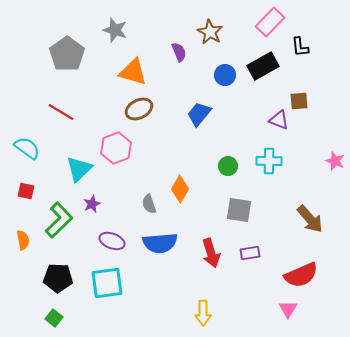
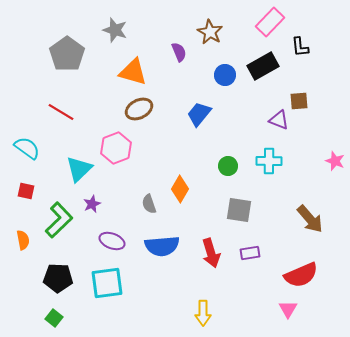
blue semicircle: moved 2 px right, 3 px down
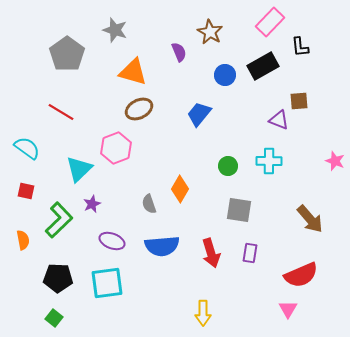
purple rectangle: rotated 72 degrees counterclockwise
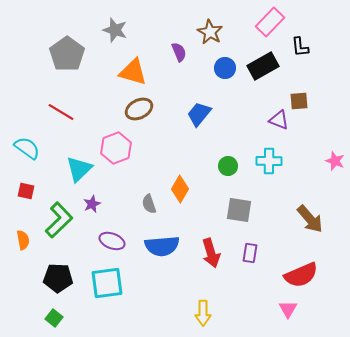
blue circle: moved 7 px up
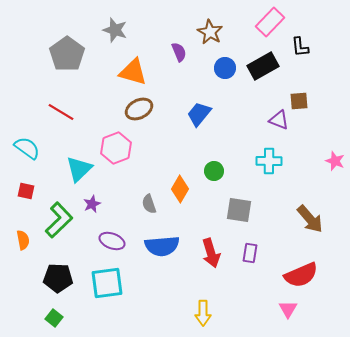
green circle: moved 14 px left, 5 px down
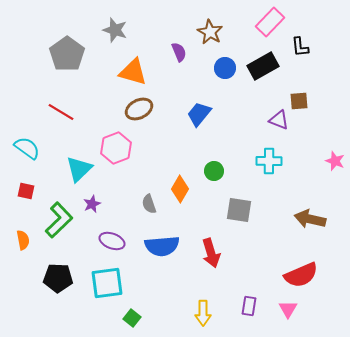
brown arrow: rotated 144 degrees clockwise
purple rectangle: moved 1 px left, 53 px down
green square: moved 78 px right
